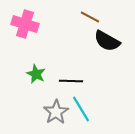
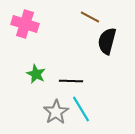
black semicircle: rotated 76 degrees clockwise
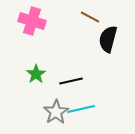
pink cross: moved 7 px right, 3 px up
black semicircle: moved 1 px right, 2 px up
green star: rotated 12 degrees clockwise
black line: rotated 15 degrees counterclockwise
cyan line: rotated 72 degrees counterclockwise
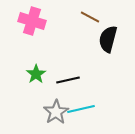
black line: moved 3 px left, 1 px up
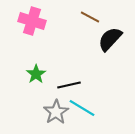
black semicircle: moved 2 px right; rotated 28 degrees clockwise
black line: moved 1 px right, 5 px down
cyan line: moved 1 px right, 1 px up; rotated 44 degrees clockwise
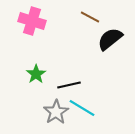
black semicircle: rotated 8 degrees clockwise
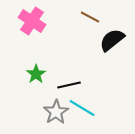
pink cross: rotated 16 degrees clockwise
black semicircle: moved 2 px right, 1 px down
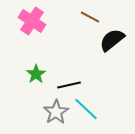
cyan line: moved 4 px right, 1 px down; rotated 12 degrees clockwise
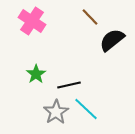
brown line: rotated 18 degrees clockwise
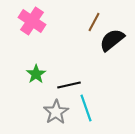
brown line: moved 4 px right, 5 px down; rotated 72 degrees clockwise
cyan line: moved 1 px up; rotated 28 degrees clockwise
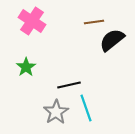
brown line: rotated 54 degrees clockwise
green star: moved 10 px left, 7 px up
